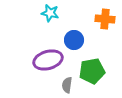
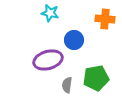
green pentagon: moved 4 px right, 7 px down
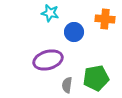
blue circle: moved 8 px up
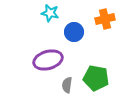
orange cross: rotated 18 degrees counterclockwise
green pentagon: rotated 20 degrees clockwise
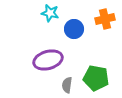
blue circle: moved 3 px up
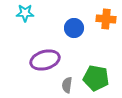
cyan star: moved 25 px left; rotated 12 degrees counterclockwise
orange cross: moved 1 px right; rotated 18 degrees clockwise
blue circle: moved 1 px up
purple ellipse: moved 3 px left
